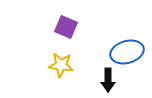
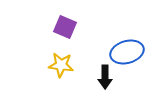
purple square: moved 1 px left
black arrow: moved 3 px left, 3 px up
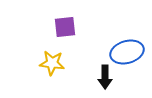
purple square: rotated 30 degrees counterclockwise
yellow star: moved 9 px left, 2 px up
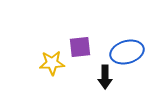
purple square: moved 15 px right, 20 px down
yellow star: rotated 10 degrees counterclockwise
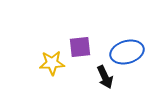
black arrow: rotated 25 degrees counterclockwise
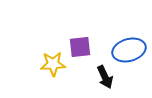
blue ellipse: moved 2 px right, 2 px up
yellow star: moved 1 px right, 1 px down
